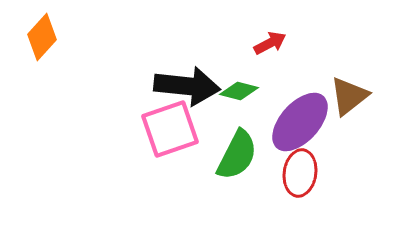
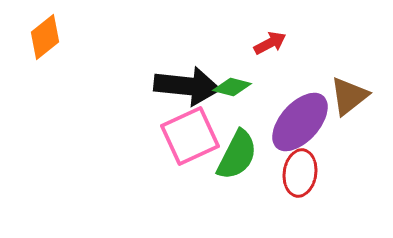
orange diamond: moved 3 px right; rotated 9 degrees clockwise
green diamond: moved 7 px left, 4 px up
pink square: moved 20 px right, 7 px down; rotated 6 degrees counterclockwise
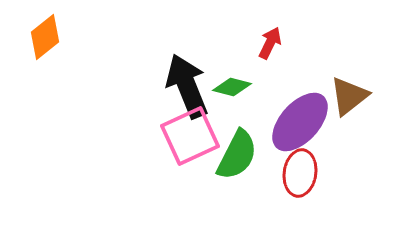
red arrow: rotated 36 degrees counterclockwise
black arrow: rotated 118 degrees counterclockwise
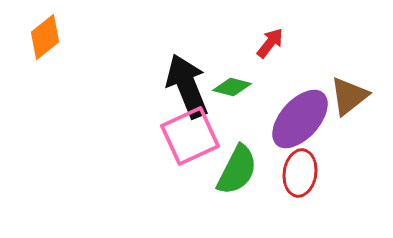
red arrow: rotated 12 degrees clockwise
purple ellipse: moved 3 px up
green semicircle: moved 15 px down
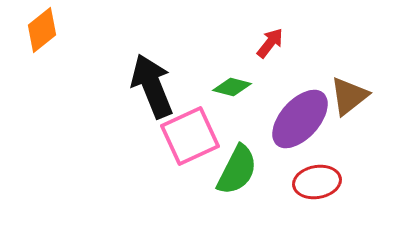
orange diamond: moved 3 px left, 7 px up
black arrow: moved 35 px left
red ellipse: moved 17 px right, 9 px down; rotated 72 degrees clockwise
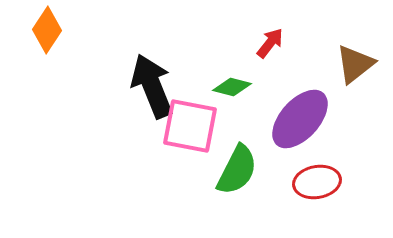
orange diamond: moved 5 px right; rotated 18 degrees counterclockwise
brown triangle: moved 6 px right, 32 px up
pink square: moved 10 px up; rotated 36 degrees clockwise
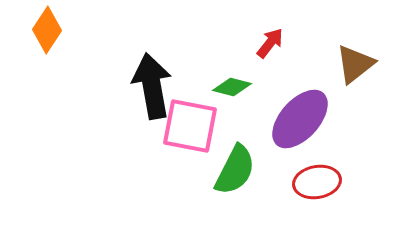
black arrow: rotated 12 degrees clockwise
green semicircle: moved 2 px left
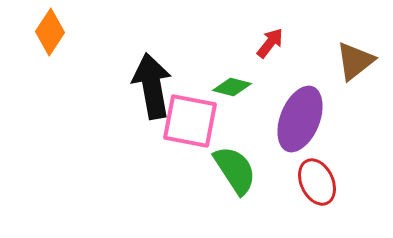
orange diamond: moved 3 px right, 2 px down
brown triangle: moved 3 px up
purple ellipse: rotated 20 degrees counterclockwise
pink square: moved 5 px up
green semicircle: rotated 60 degrees counterclockwise
red ellipse: rotated 75 degrees clockwise
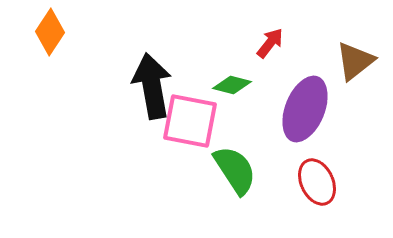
green diamond: moved 2 px up
purple ellipse: moved 5 px right, 10 px up
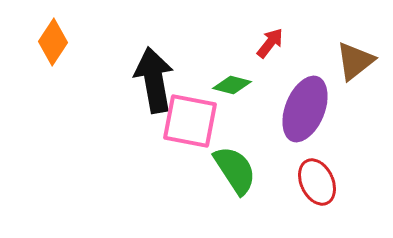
orange diamond: moved 3 px right, 10 px down
black arrow: moved 2 px right, 6 px up
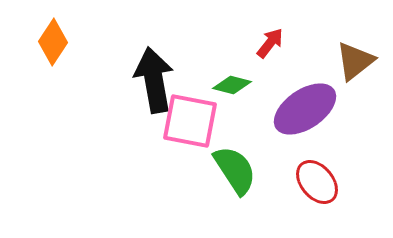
purple ellipse: rotated 34 degrees clockwise
red ellipse: rotated 15 degrees counterclockwise
